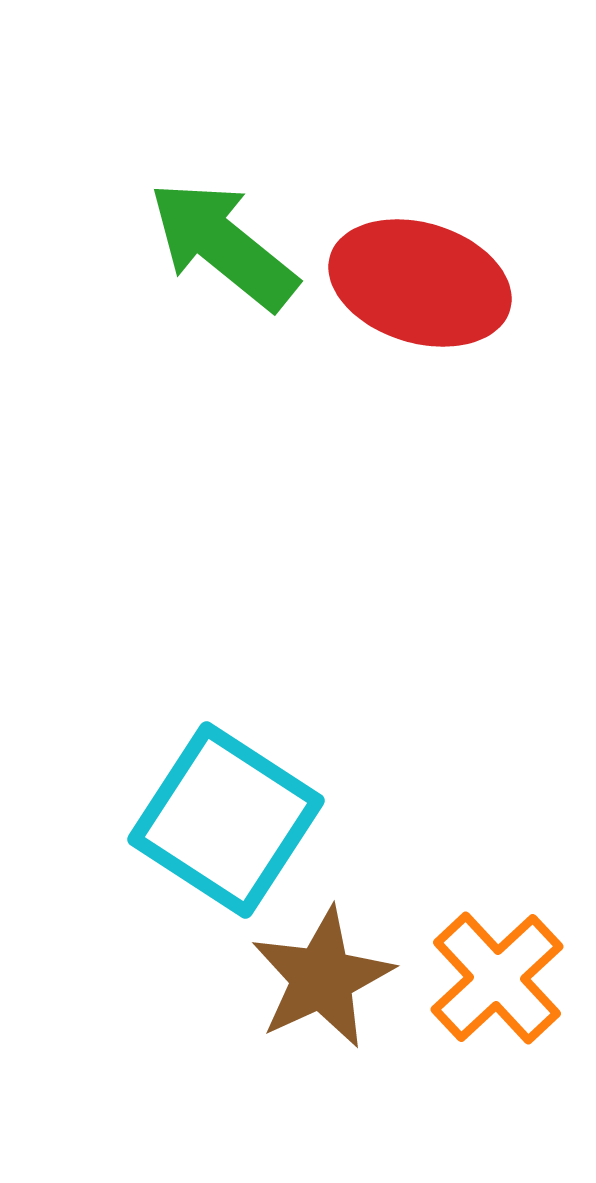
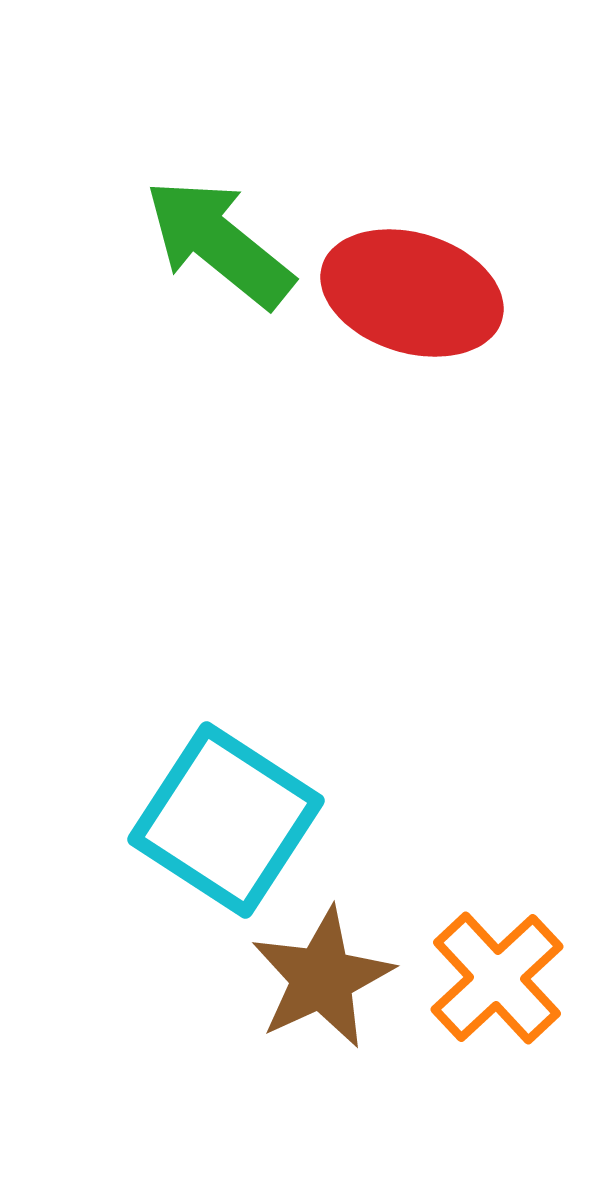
green arrow: moved 4 px left, 2 px up
red ellipse: moved 8 px left, 10 px down
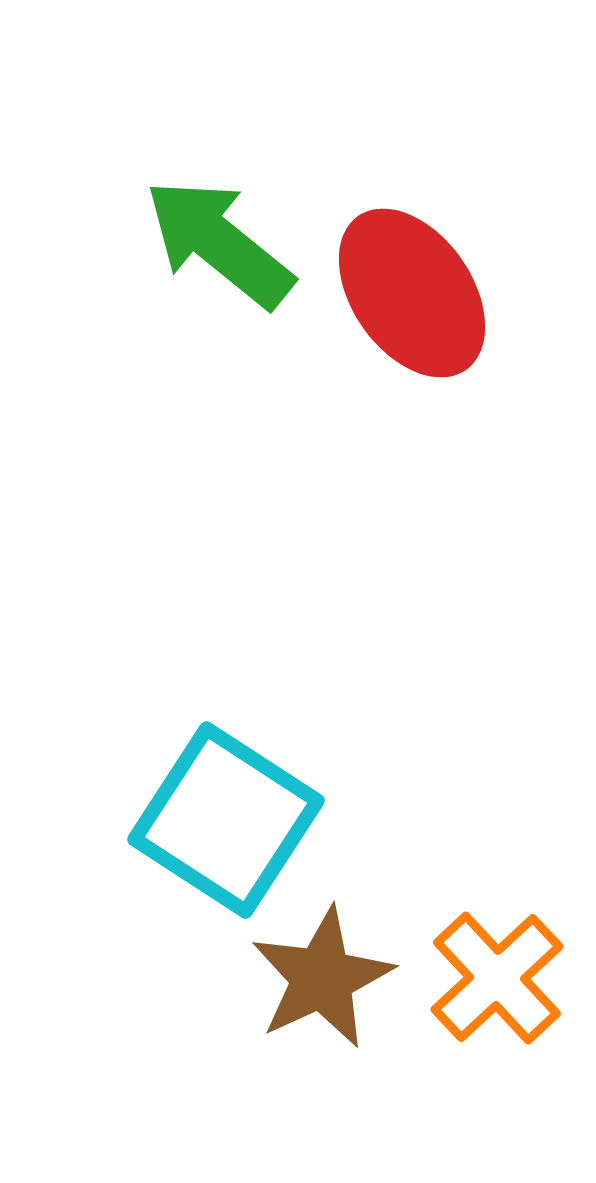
red ellipse: rotated 38 degrees clockwise
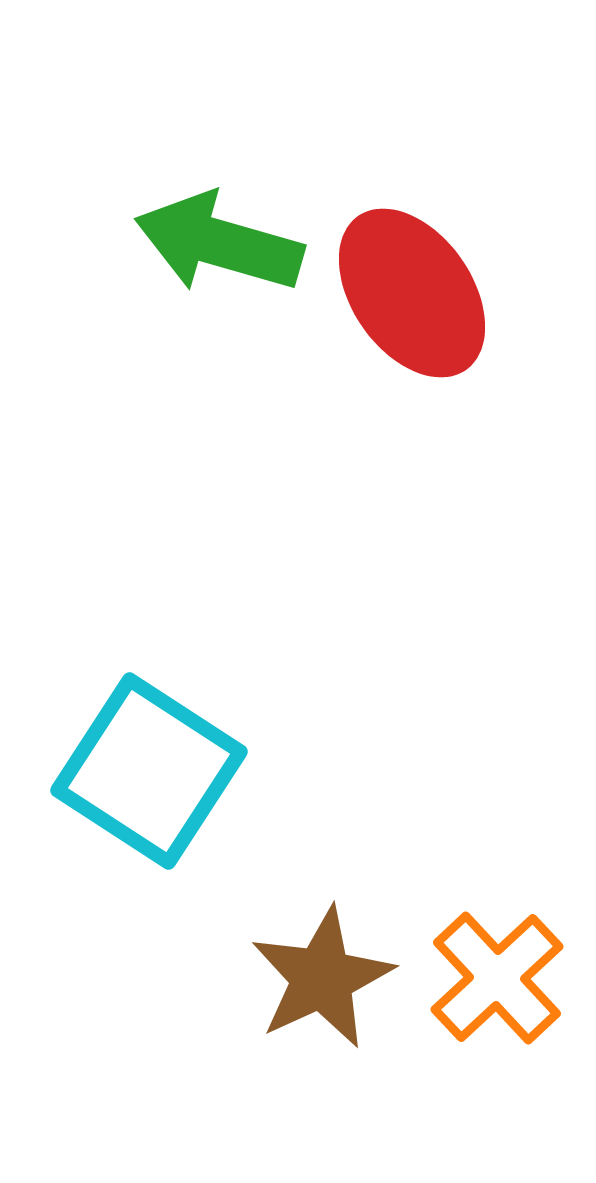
green arrow: rotated 23 degrees counterclockwise
cyan square: moved 77 px left, 49 px up
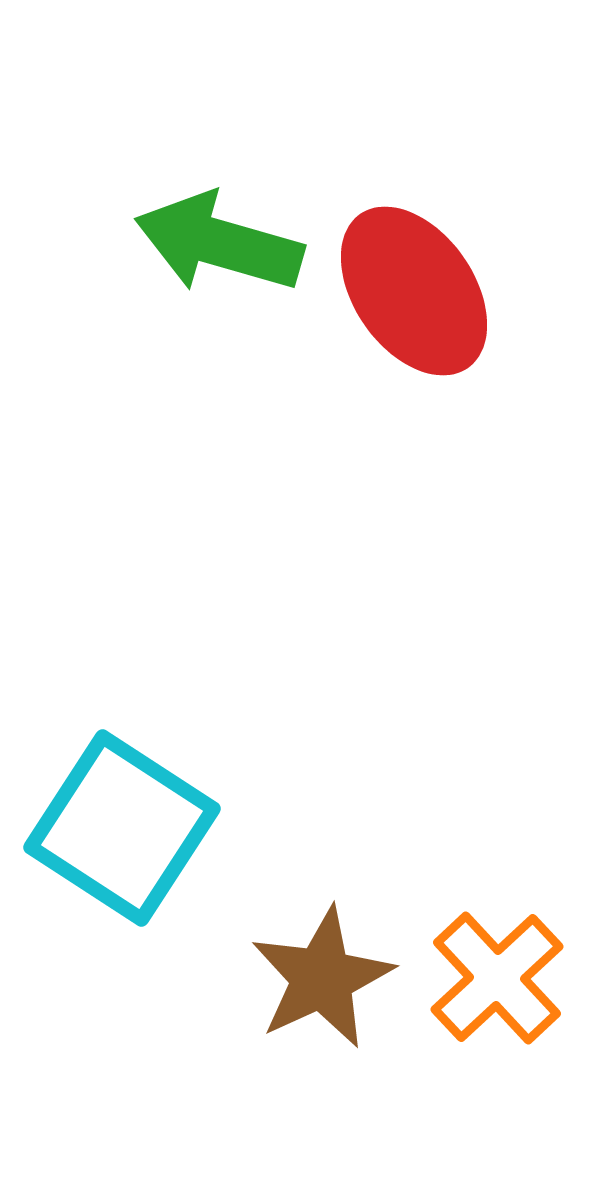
red ellipse: moved 2 px right, 2 px up
cyan square: moved 27 px left, 57 px down
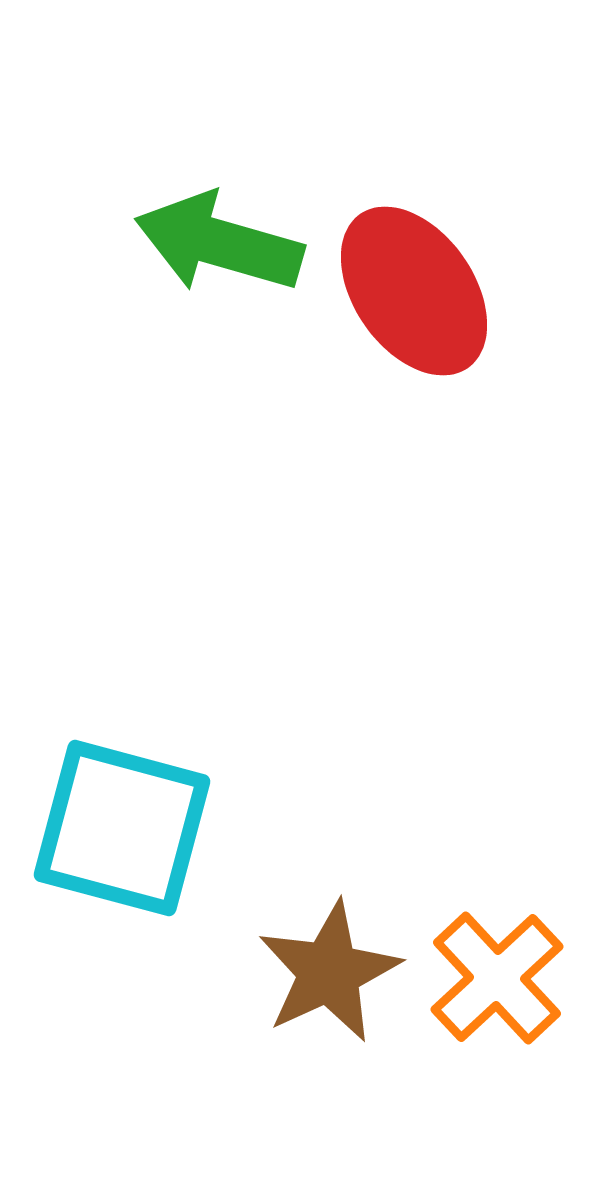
cyan square: rotated 18 degrees counterclockwise
brown star: moved 7 px right, 6 px up
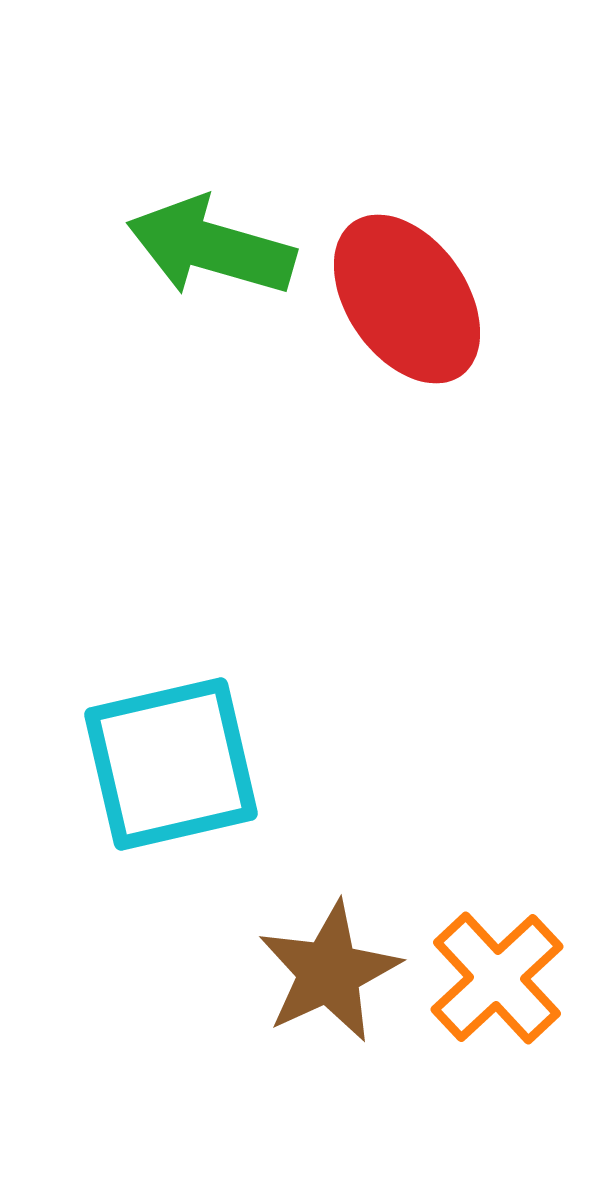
green arrow: moved 8 px left, 4 px down
red ellipse: moved 7 px left, 8 px down
cyan square: moved 49 px right, 64 px up; rotated 28 degrees counterclockwise
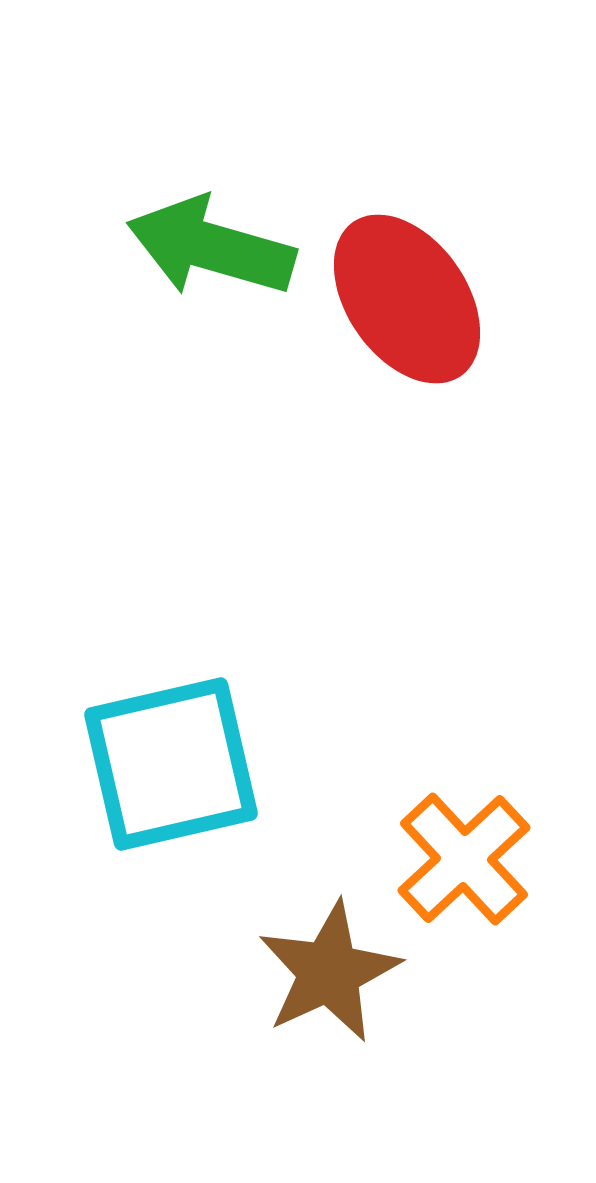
orange cross: moved 33 px left, 119 px up
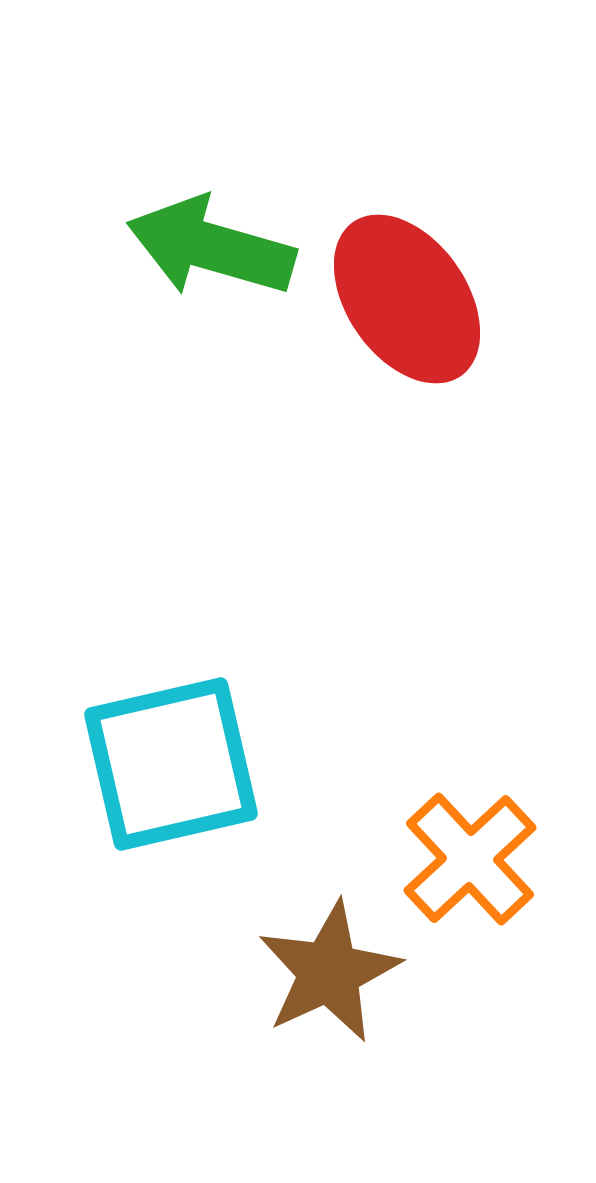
orange cross: moved 6 px right
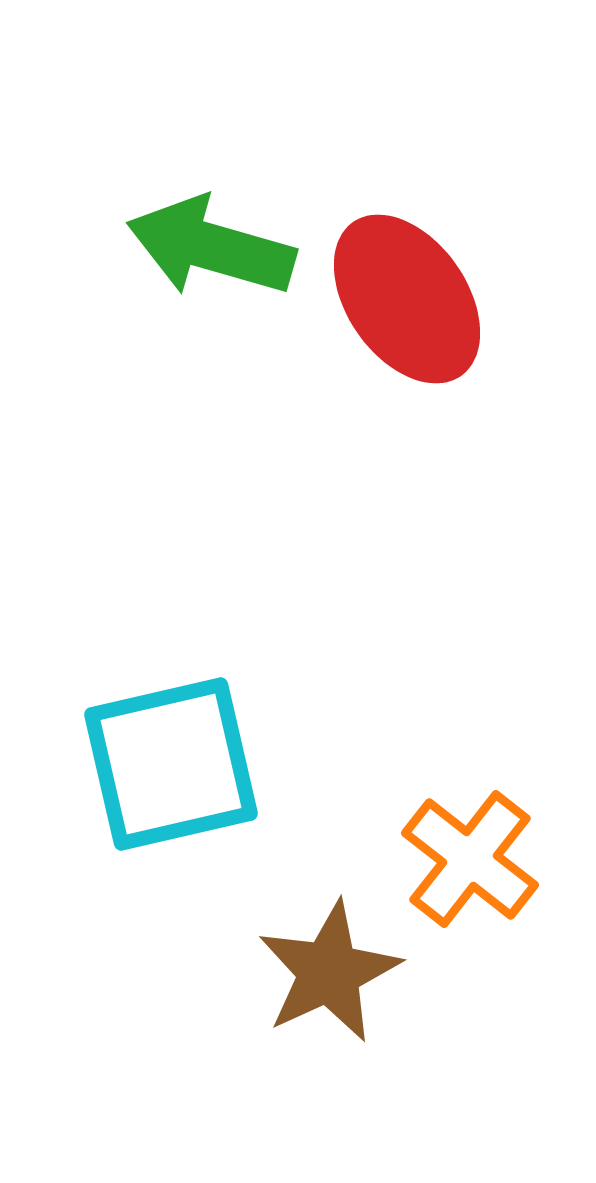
orange cross: rotated 9 degrees counterclockwise
